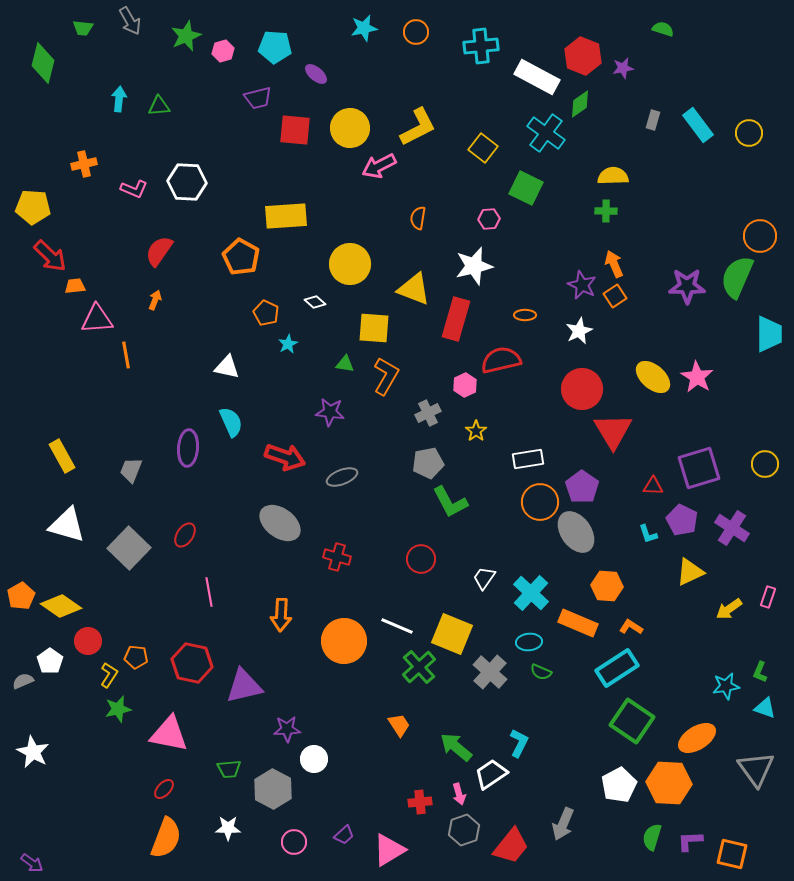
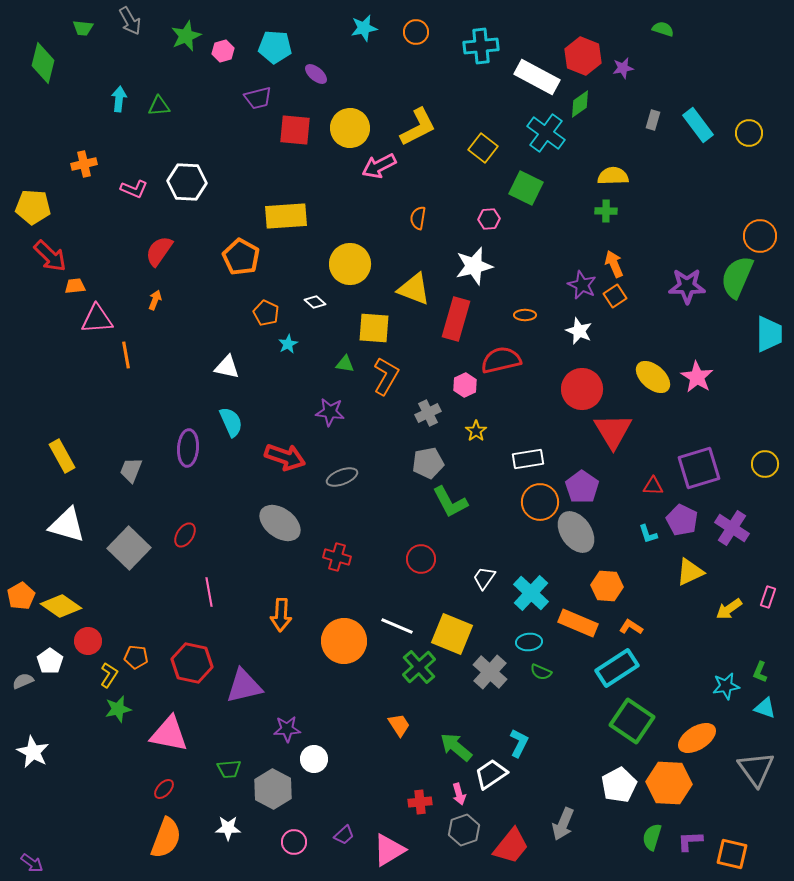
white star at (579, 331): rotated 24 degrees counterclockwise
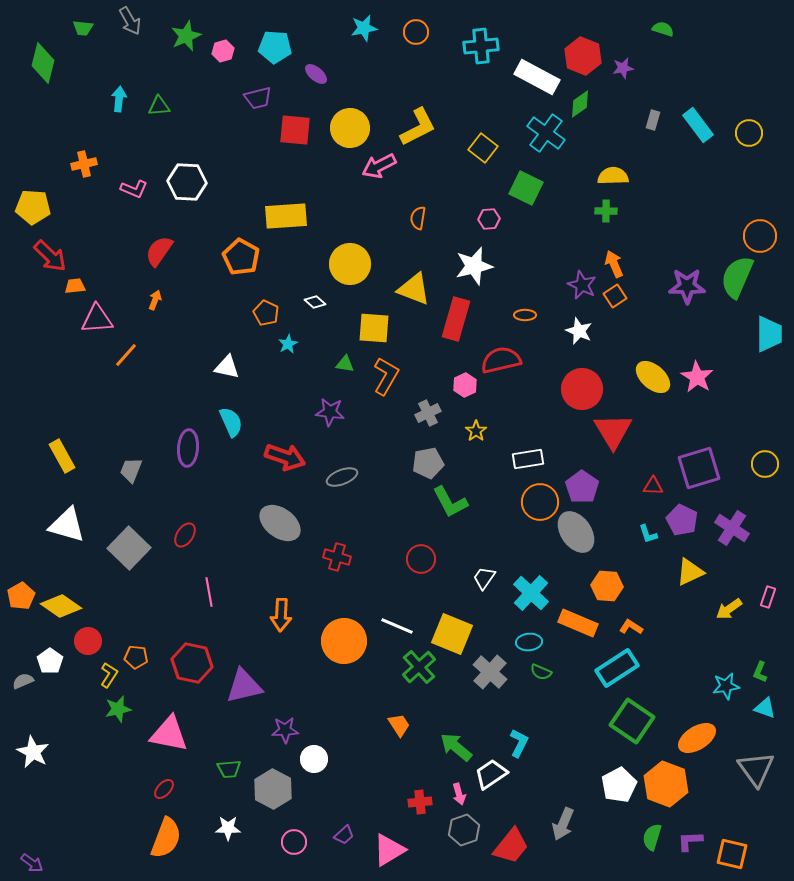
orange line at (126, 355): rotated 52 degrees clockwise
purple star at (287, 729): moved 2 px left, 1 px down
orange hexagon at (669, 783): moved 3 px left, 1 px down; rotated 18 degrees clockwise
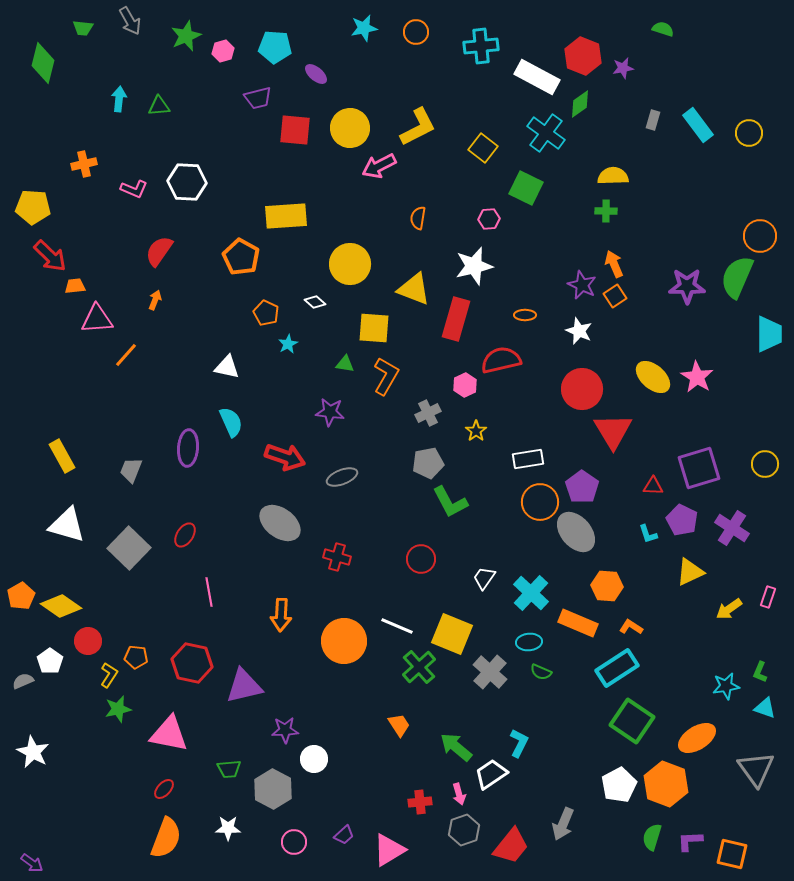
gray ellipse at (576, 532): rotated 6 degrees counterclockwise
